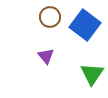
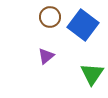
blue square: moved 2 px left
purple triangle: rotated 30 degrees clockwise
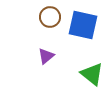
blue square: rotated 24 degrees counterclockwise
green triangle: rotated 25 degrees counterclockwise
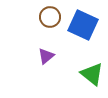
blue square: rotated 12 degrees clockwise
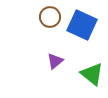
blue square: moved 1 px left
purple triangle: moved 9 px right, 5 px down
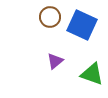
green triangle: rotated 20 degrees counterclockwise
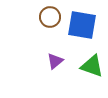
blue square: rotated 16 degrees counterclockwise
green triangle: moved 8 px up
